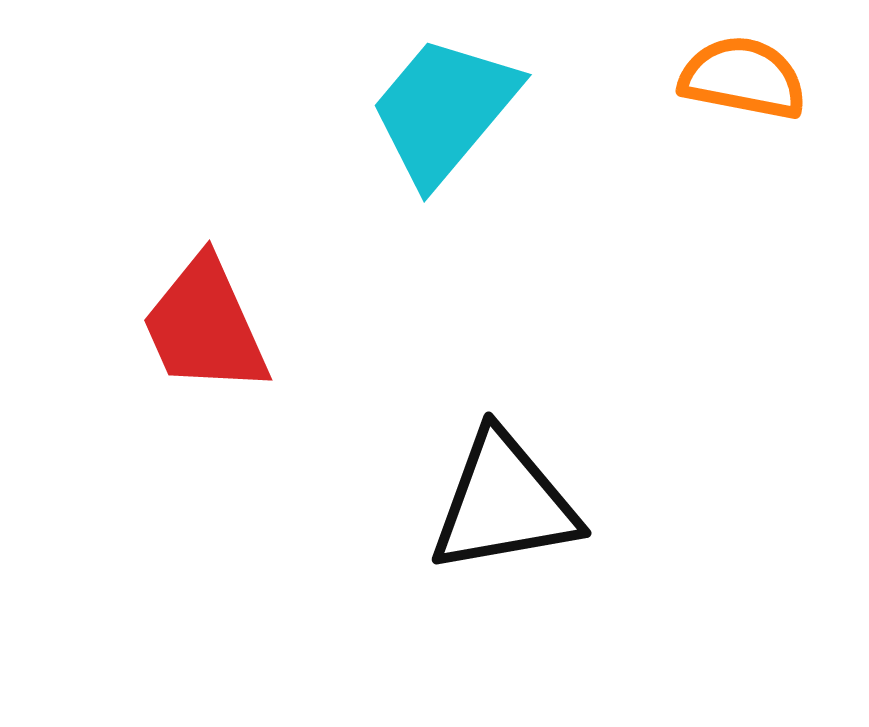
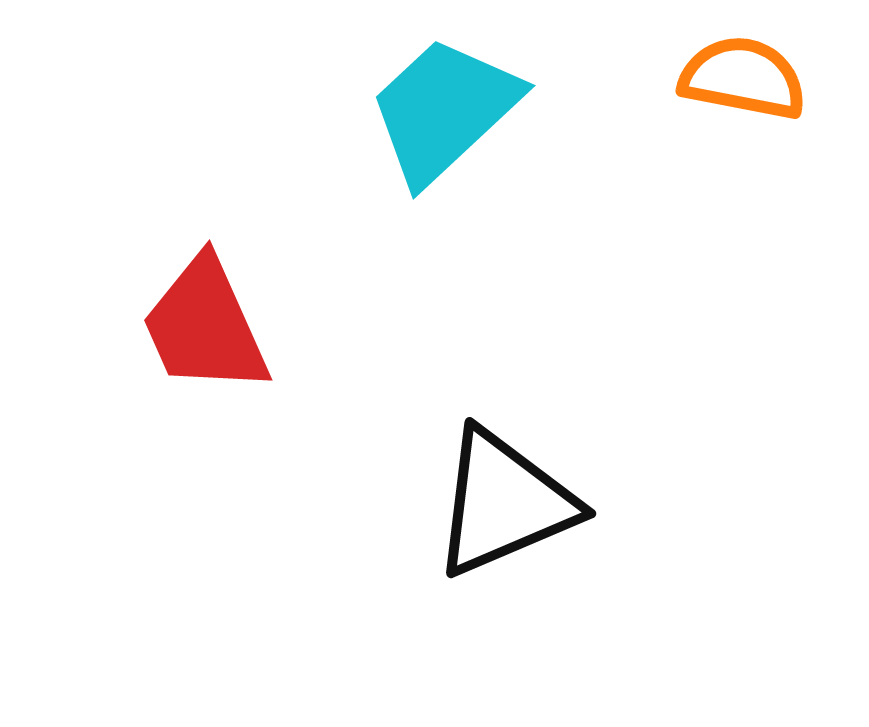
cyan trapezoid: rotated 7 degrees clockwise
black triangle: rotated 13 degrees counterclockwise
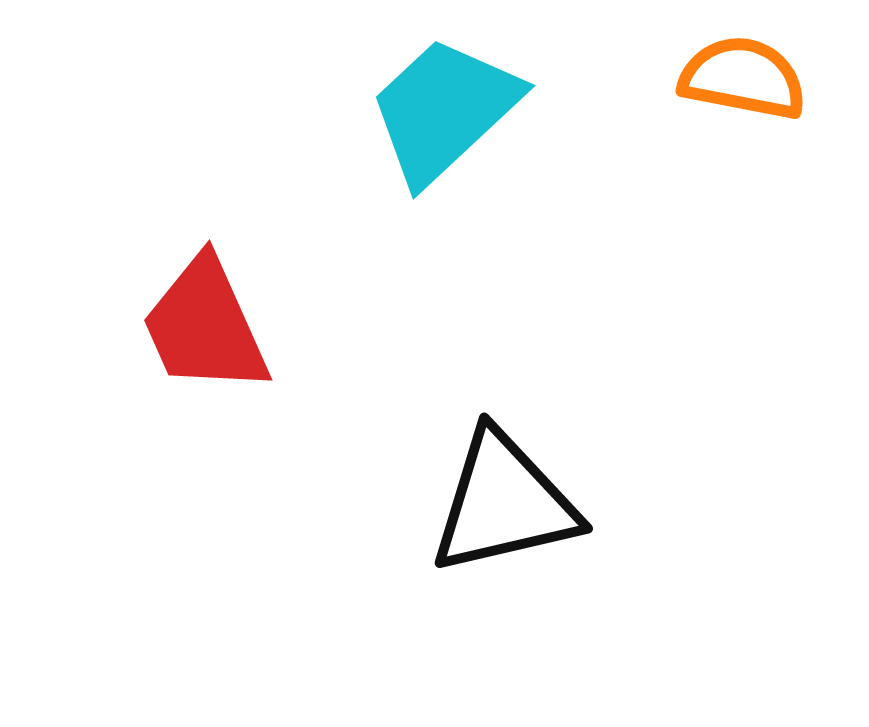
black triangle: rotated 10 degrees clockwise
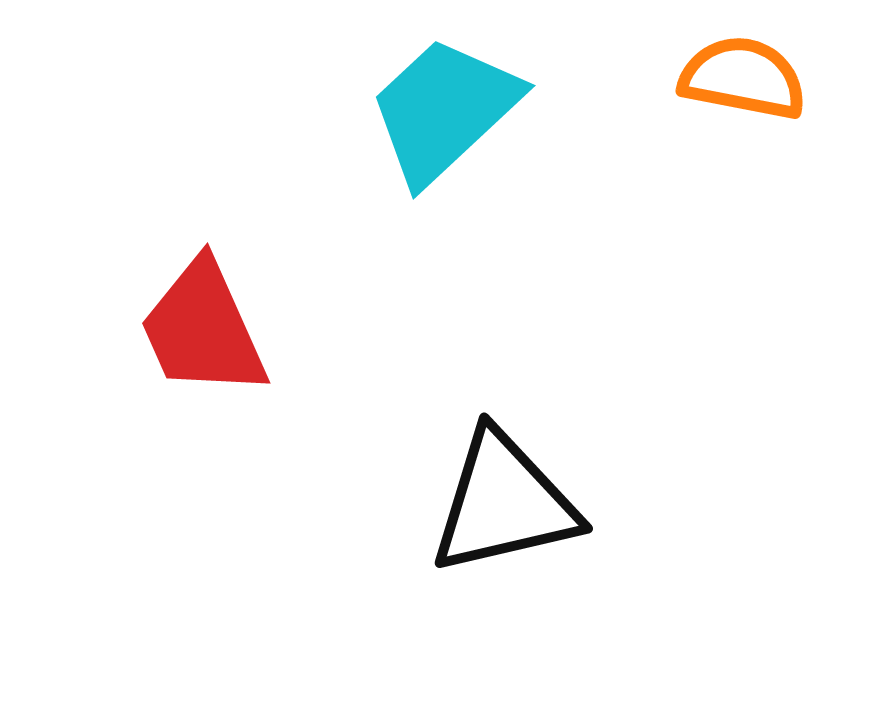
red trapezoid: moved 2 px left, 3 px down
